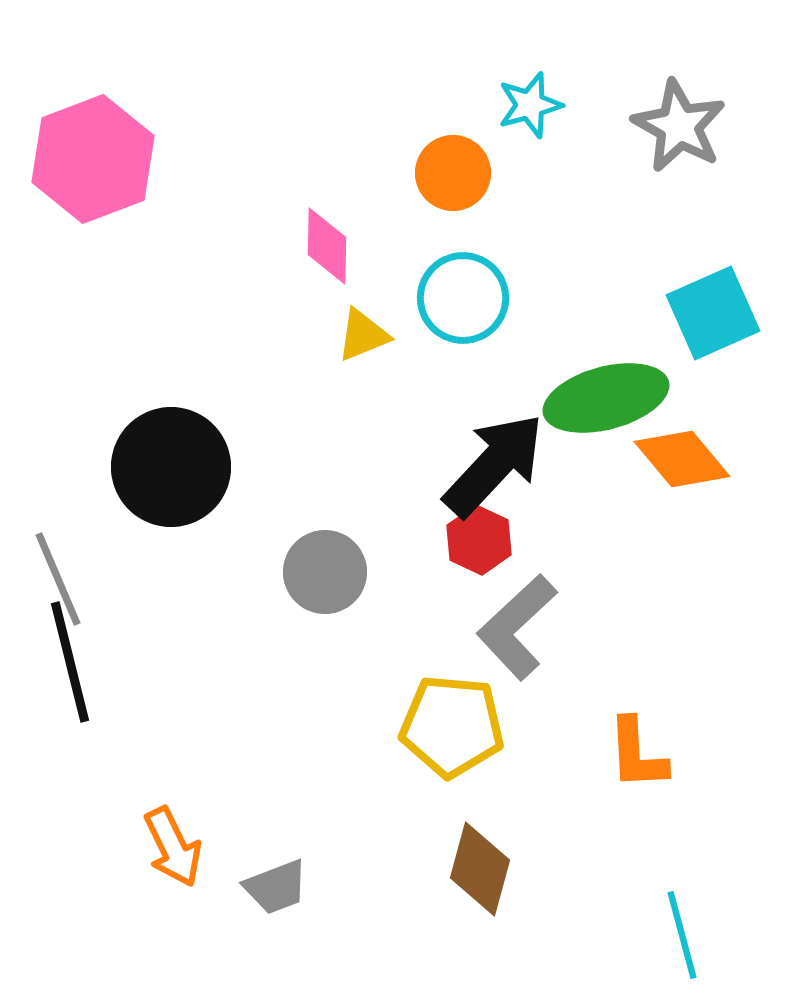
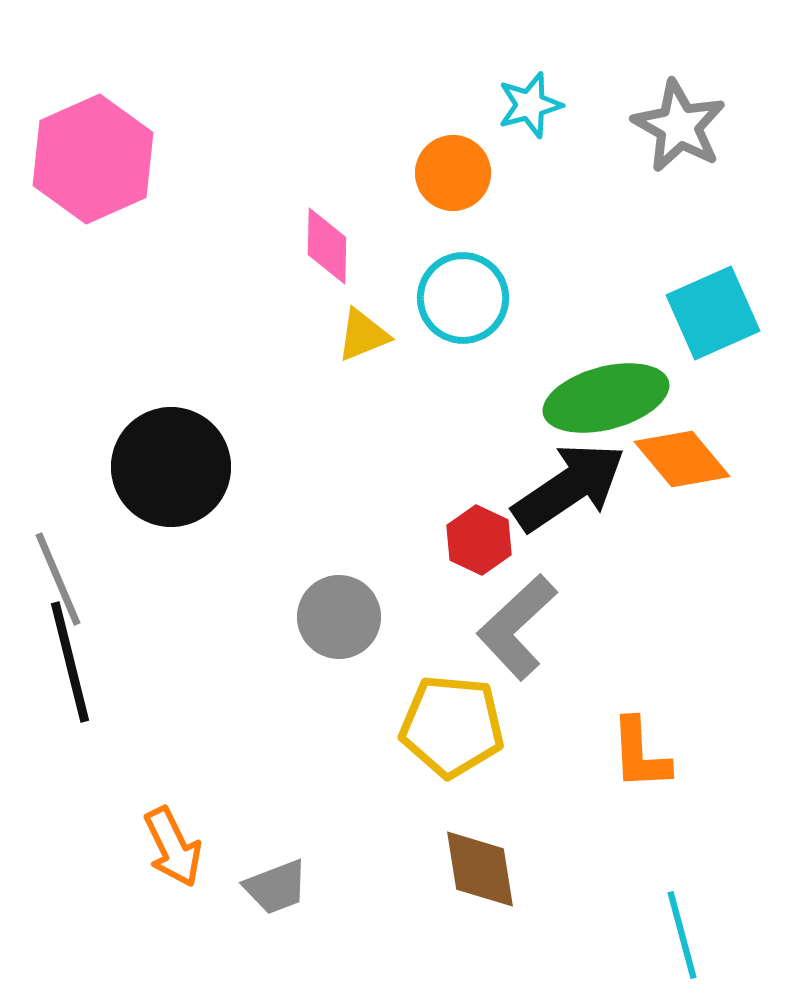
pink hexagon: rotated 3 degrees counterclockwise
black arrow: moved 75 px right, 22 px down; rotated 13 degrees clockwise
gray circle: moved 14 px right, 45 px down
orange L-shape: moved 3 px right
brown diamond: rotated 24 degrees counterclockwise
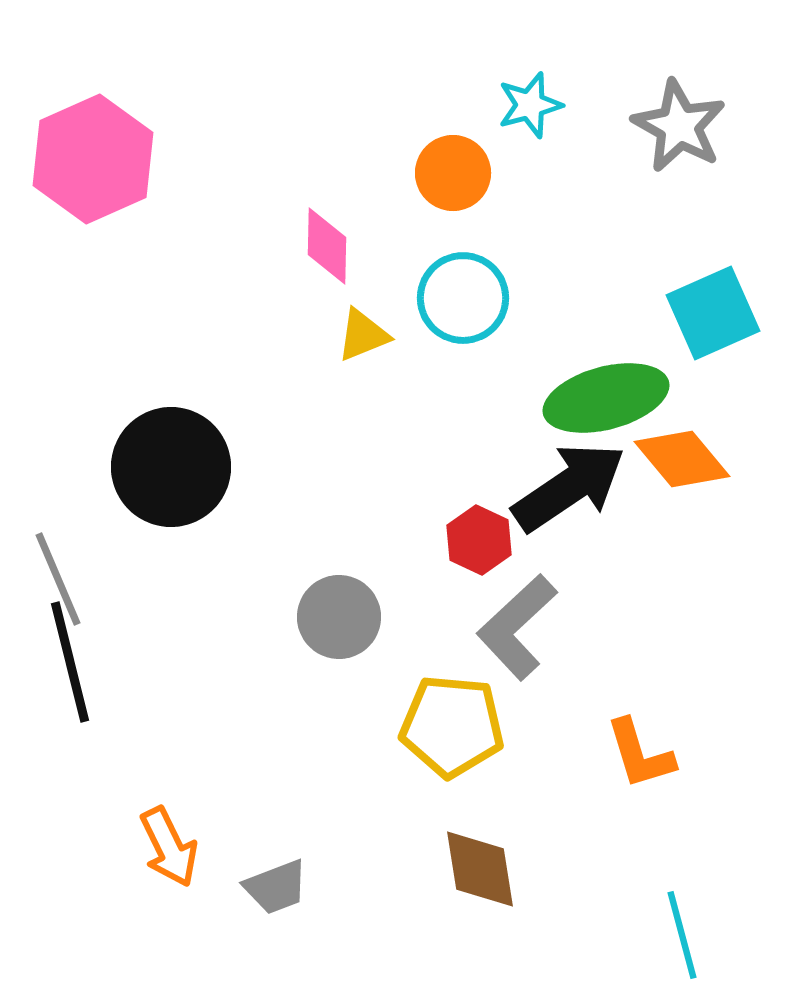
orange L-shape: rotated 14 degrees counterclockwise
orange arrow: moved 4 px left
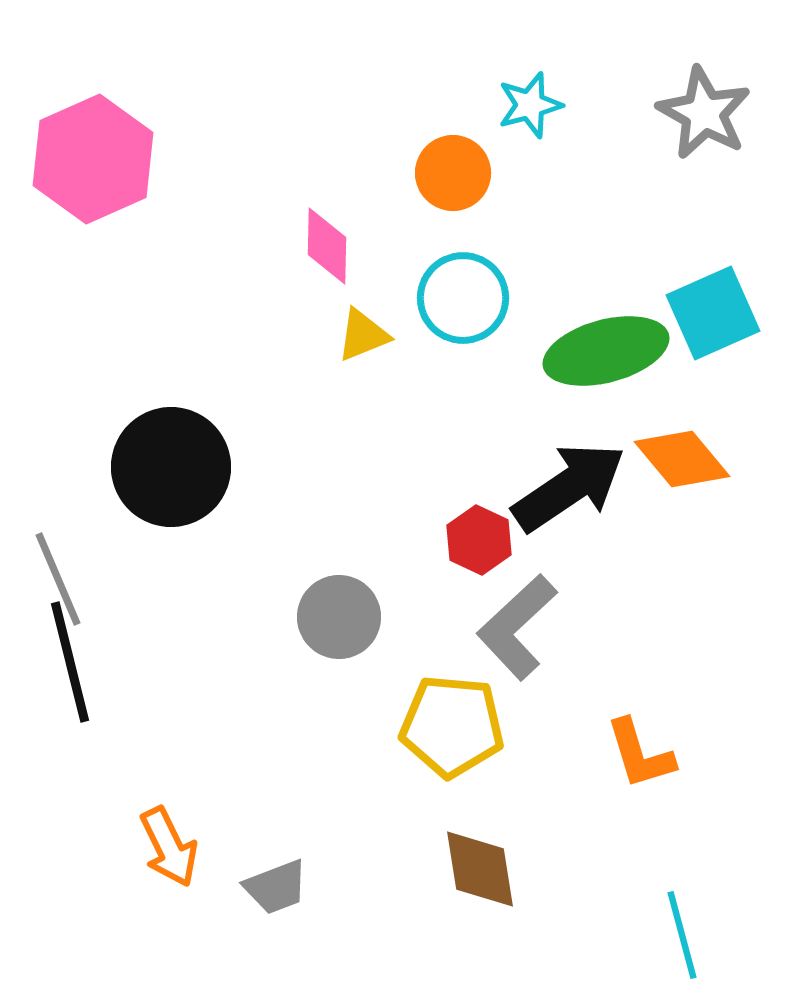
gray star: moved 25 px right, 13 px up
green ellipse: moved 47 px up
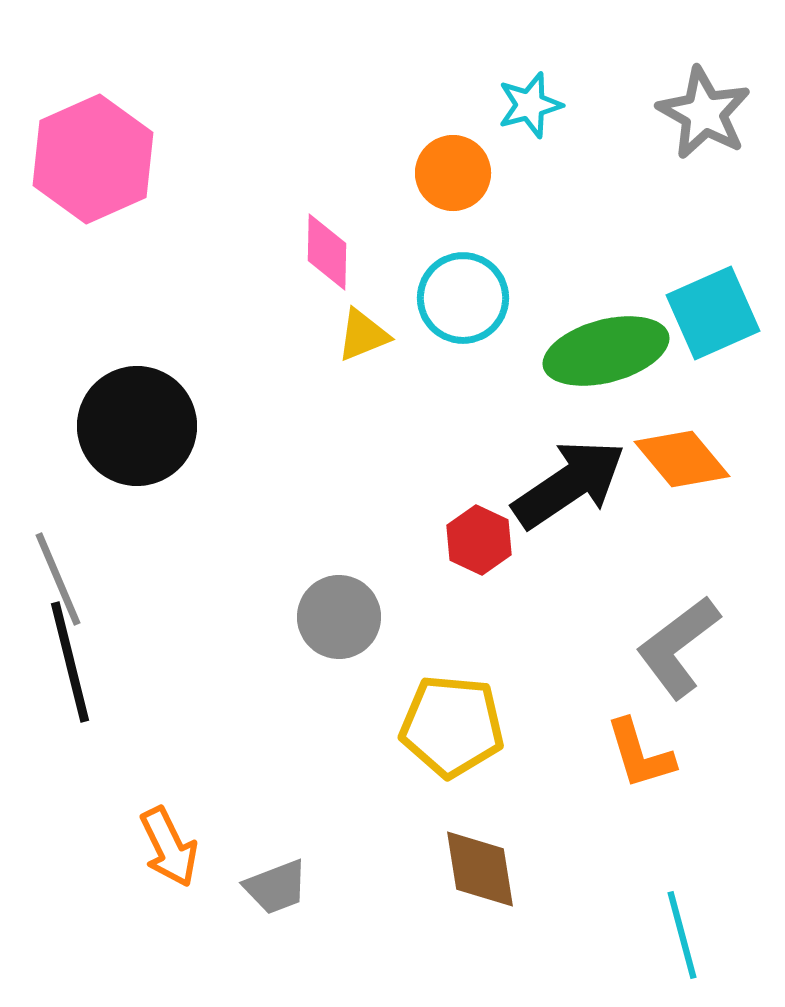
pink diamond: moved 6 px down
black circle: moved 34 px left, 41 px up
black arrow: moved 3 px up
gray L-shape: moved 161 px right, 20 px down; rotated 6 degrees clockwise
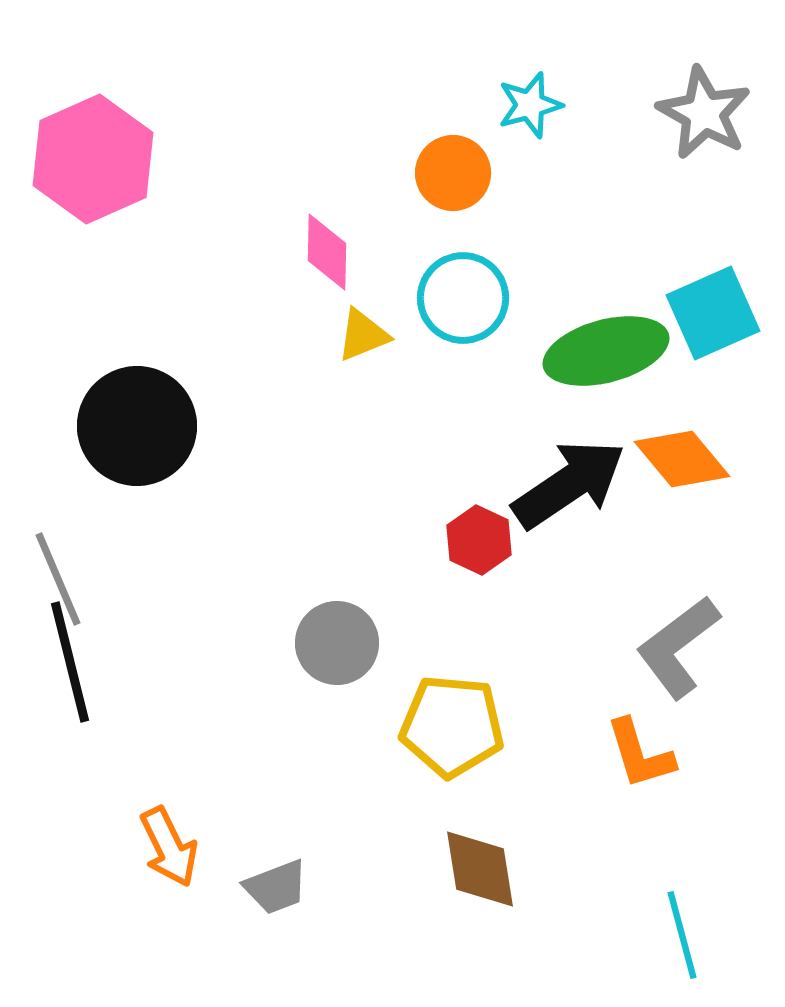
gray circle: moved 2 px left, 26 px down
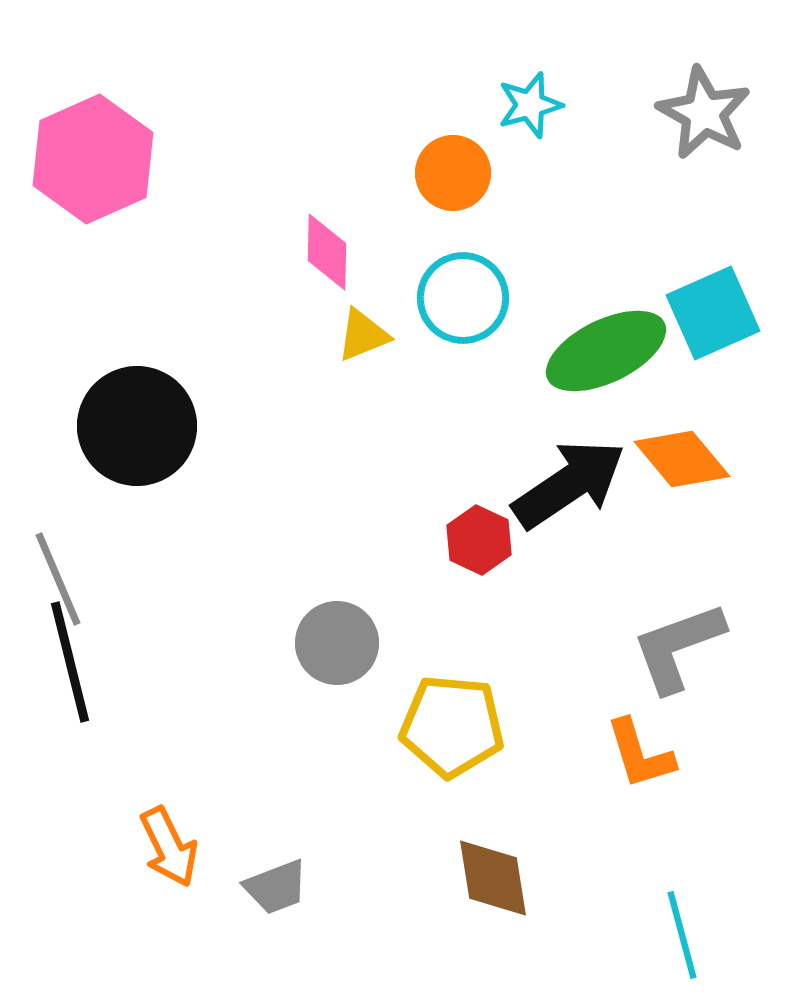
green ellipse: rotated 11 degrees counterclockwise
gray L-shape: rotated 17 degrees clockwise
brown diamond: moved 13 px right, 9 px down
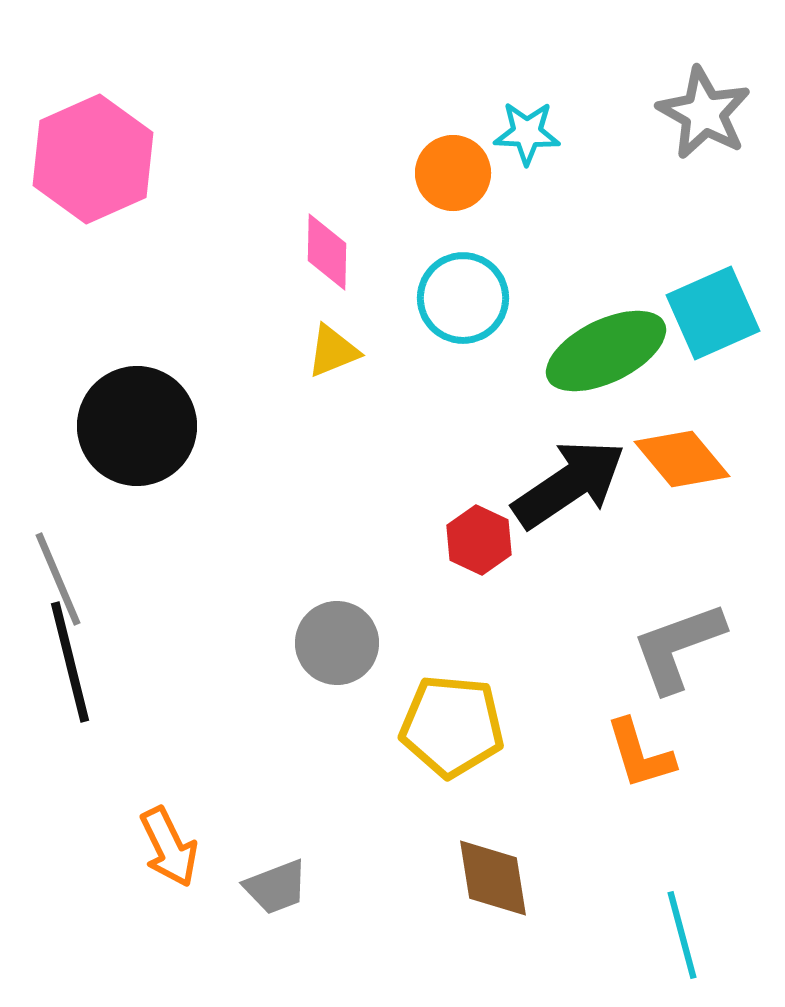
cyan star: moved 3 px left, 28 px down; rotated 18 degrees clockwise
yellow triangle: moved 30 px left, 16 px down
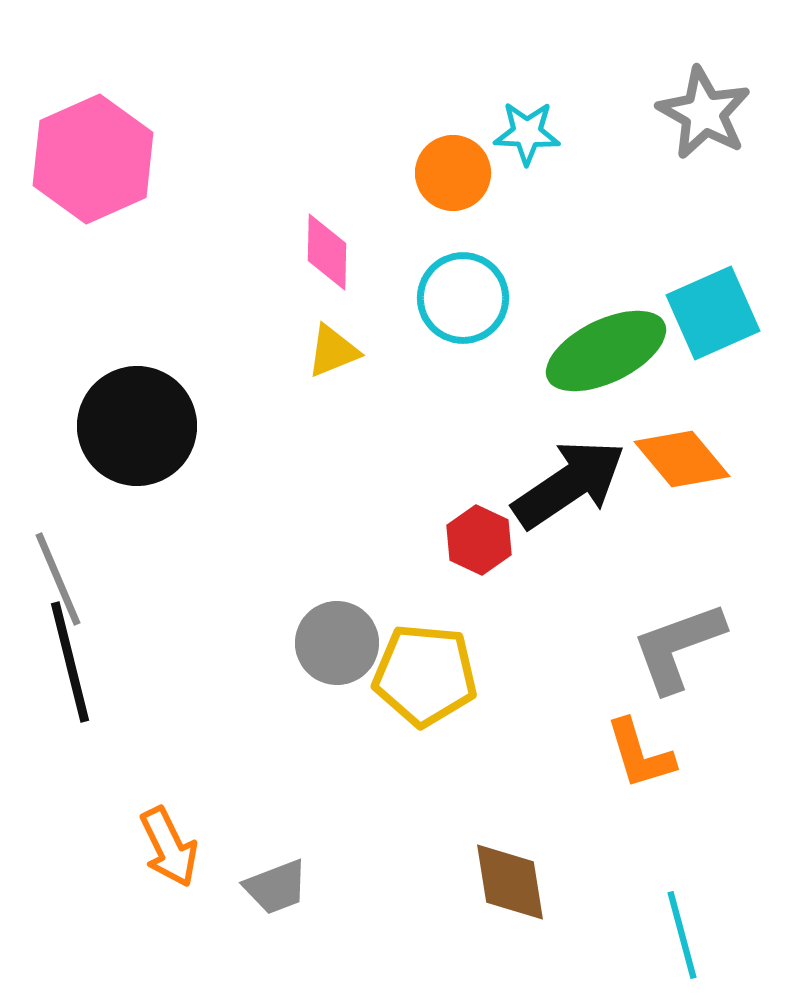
yellow pentagon: moved 27 px left, 51 px up
brown diamond: moved 17 px right, 4 px down
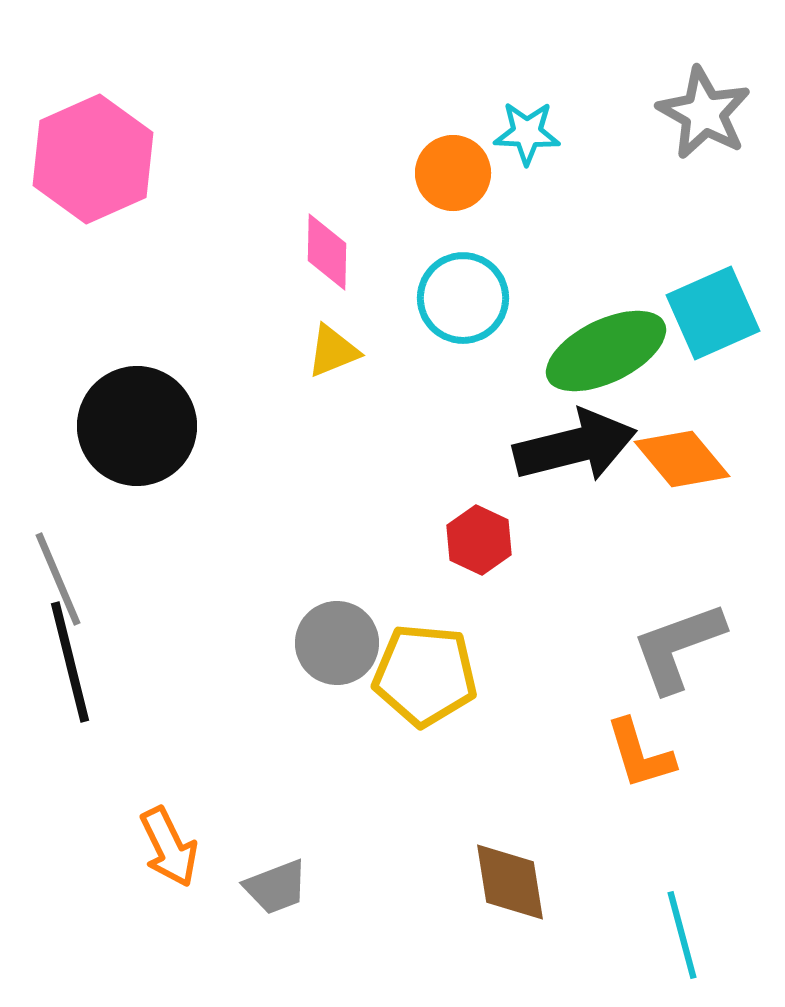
black arrow: moved 6 px right, 38 px up; rotated 20 degrees clockwise
